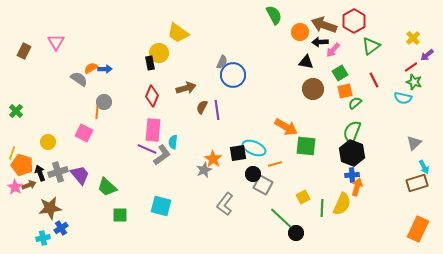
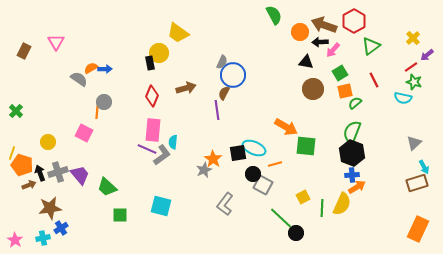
brown semicircle at (202, 107): moved 22 px right, 14 px up
pink star at (15, 187): moved 53 px down
orange arrow at (357, 187): rotated 42 degrees clockwise
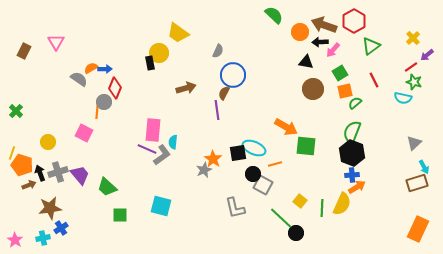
green semicircle at (274, 15): rotated 18 degrees counterclockwise
gray semicircle at (222, 62): moved 4 px left, 11 px up
red diamond at (152, 96): moved 37 px left, 8 px up
yellow square at (303, 197): moved 3 px left, 4 px down; rotated 24 degrees counterclockwise
gray L-shape at (225, 204): moved 10 px right, 4 px down; rotated 50 degrees counterclockwise
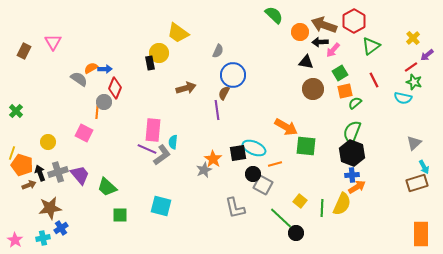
pink triangle at (56, 42): moved 3 px left
orange rectangle at (418, 229): moved 3 px right, 5 px down; rotated 25 degrees counterclockwise
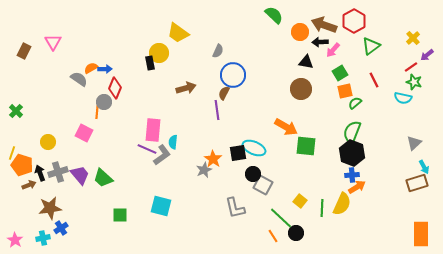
brown circle at (313, 89): moved 12 px left
orange line at (275, 164): moved 2 px left, 72 px down; rotated 72 degrees clockwise
green trapezoid at (107, 187): moved 4 px left, 9 px up
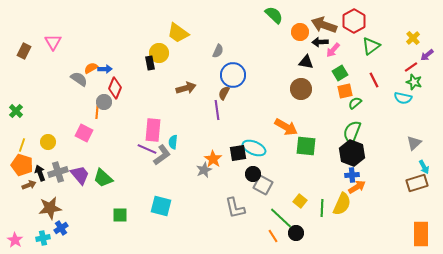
yellow line at (12, 153): moved 10 px right, 8 px up
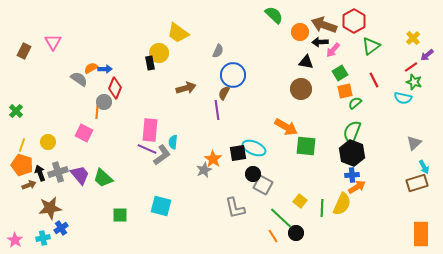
pink rectangle at (153, 130): moved 3 px left
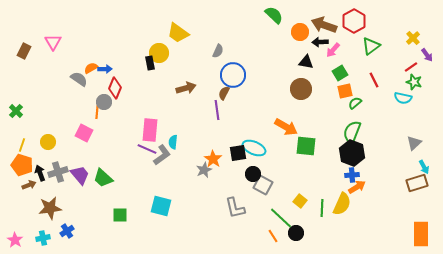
purple arrow at (427, 55): rotated 88 degrees counterclockwise
blue cross at (61, 228): moved 6 px right, 3 px down
